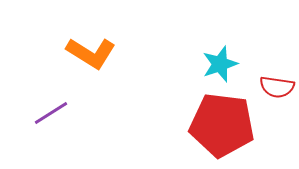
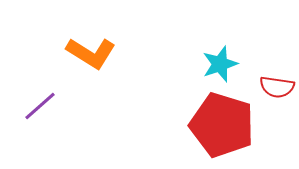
purple line: moved 11 px left, 7 px up; rotated 9 degrees counterclockwise
red pentagon: rotated 10 degrees clockwise
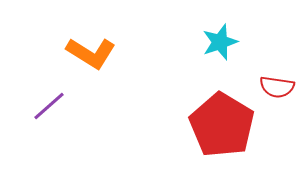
cyan star: moved 22 px up
purple line: moved 9 px right
red pentagon: rotated 14 degrees clockwise
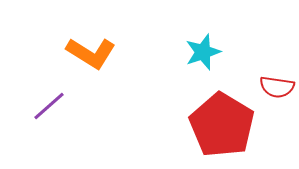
cyan star: moved 17 px left, 10 px down
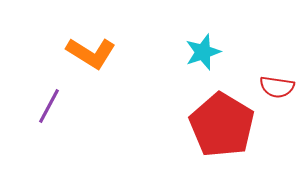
purple line: rotated 21 degrees counterclockwise
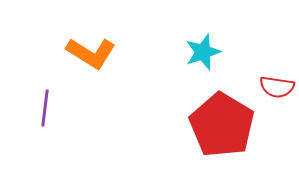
purple line: moved 4 px left, 2 px down; rotated 21 degrees counterclockwise
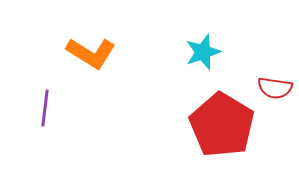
red semicircle: moved 2 px left, 1 px down
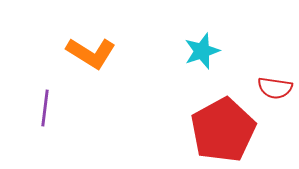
cyan star: moved 1 px left, 1 px up
red pentagon: moved 1 px right, 5 px down; rotated 12 degrees clockwise
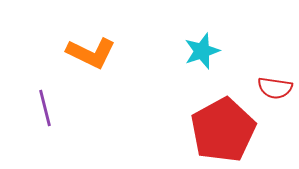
orange L-shape: rotated 6 degrees counterclockwise
purple line: rotated 21 degrees counterclockwise
